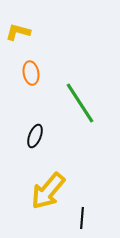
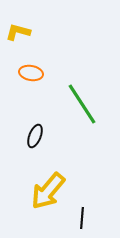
orange ellipse: rotated 70 degrees counterclockwise
green line: moved 2 px right, 1 px down
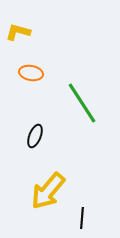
green line: moved 1 px up
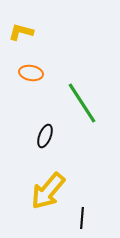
yellow L-shape: moved 3 px right
black ellipse: moved 10 px right
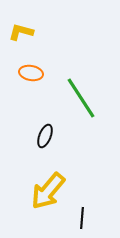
green line: moved 1 px left, 5 px up
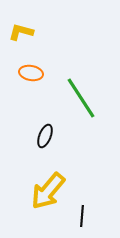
black line: moved 2 px up
